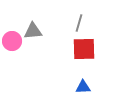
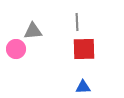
gray line: moved 2 px left, 1 px up; rotated 18 degrees counterclockwise
pink circle: moved 4 px right, 8 px down
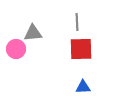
gray triangle: moved 2 px down
red square: moved 3 px left
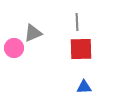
gray triangle: rotated 18 degrees counterclockwise
pink circle: moved 2 px left, 1 px up
blue triangle: moved 1 px right
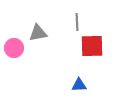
gray triangle: moved 5 px right; rotated 12 degrees clockwise
red square: moved 11 px right, 3 px up
blue triangle: moved 5 px left, 2 px up
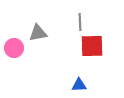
gray line: moved 3 px right
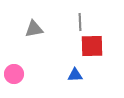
gray triangle: moved 4 px left, 4 px up
pink circle: moved 26 px down
blue triangle: moved 4 px left, 10 px up
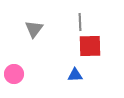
gray triangle: rotated 42 degrees counterclockwise
red square: moved 2 px left
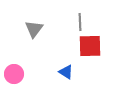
blue triangle: moved 9 px left, 3 px up; rotated 35 degrees clockwise
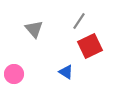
gray line: moved 1 px left, 1 px up; rotated 36 degrees clockwise
gray triangle: rotated 18 degrees counterclockwise
red square: rotated 25 degrees counterclockwise
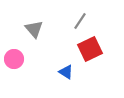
gray line: moved 1 px right
red square: moved 3 px down
pink circle: moved 15 px up
